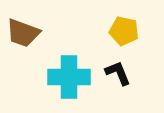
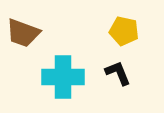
cyan cross: moved 6 px left
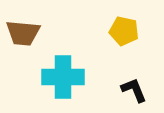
brown trapezoid: rotated 15 degrees counterclockwise
black L-shape: moved 16 px right, 17 px down
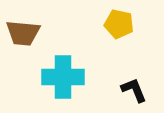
yellow pentagon: moved 5 px left, 7 px up
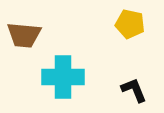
yellow pentagon: moved 11 px right
brown trapezoid: moved 1 px right, 2 px down
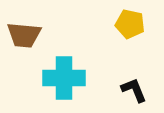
cyan cross: moved 1 px right, 1 px down
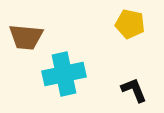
brown trapezoid: moved 2 px right, 2 px down
cyan cross: moved 4 px up; rotated 12 degrees counterclockwise
